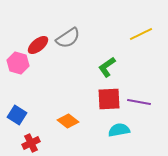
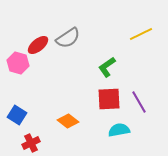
purple line: rotated 50 degrees clockwise
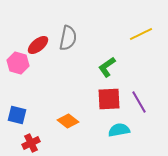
gray semicircle: rotated 45 degrees counterclockwise
blue square: rotated 18 degrees counterclockwise
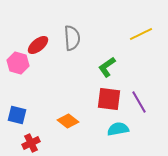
gray semicircle: moved 4 px right; rotated 15 degrees counterclockwise
red square: rotated 10 degrees clockwise
cyan semicircle: moved 1 px left, 1 px up
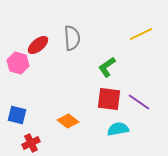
purple line: rotated 25 degrees counterclockwise
